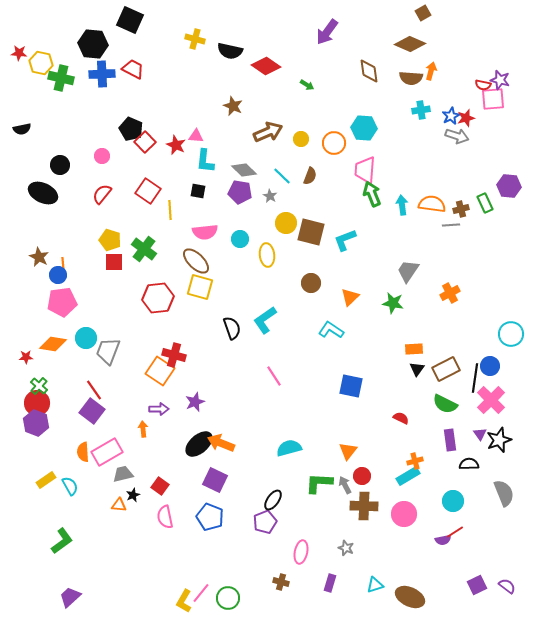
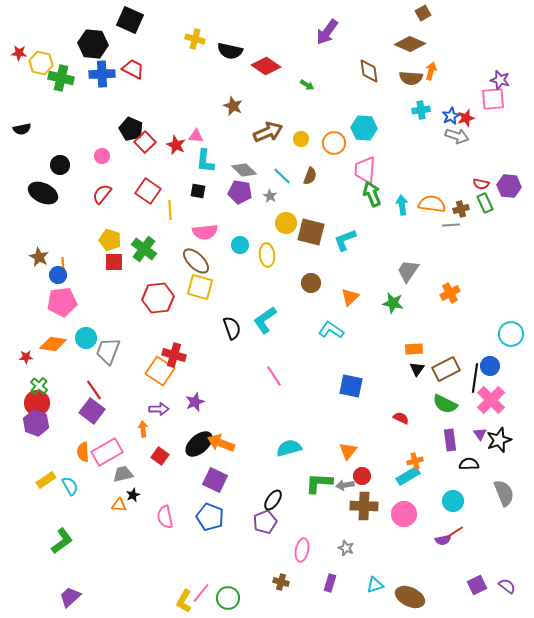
red semicircle at (483, 85): moved 2 px left, 99 px down
cyan circle at (240, 239): moved 6 px down
gray arrow at (345, 485): rotated 72 degrees counterclockwise
red square at (160, 486): moved 30 px up
pink ellipse at (301, 552): moved 1 px right, 2 px up
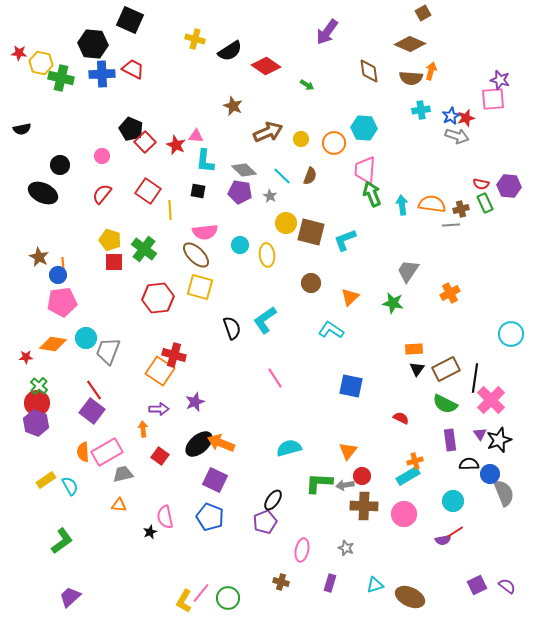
black semicircle at (230, 51): rotated 45 degrees counterclockwise
brown ellipse at (196, 261): moved 6 px up
blue circle at (490, 366): moved 108 px down
pink line at (274, 376): moved 1 px right, 2 px down
black star at (133, 495): moved 17 px right, 37 px down
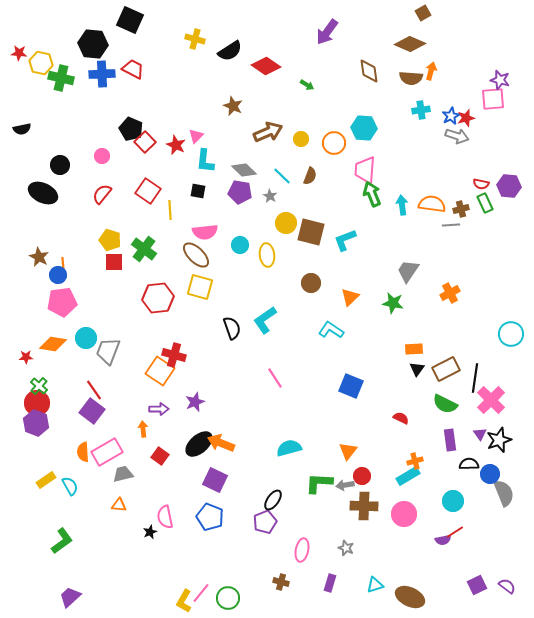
pink triangle at (196, 136): rotated 49 degrees counterclockwise
blue square at (351, 386): rotated 10 degrees clockwise
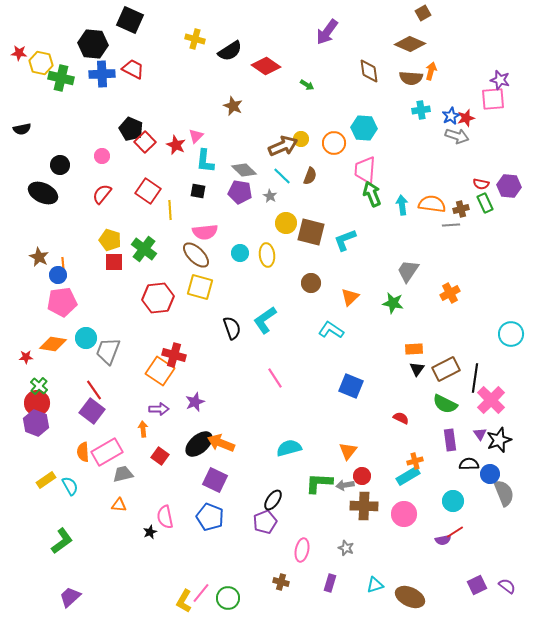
brown arrow at (268, 132): moved 15 px right, 14 px down
cyan circle at (240, 245): moved 8 px down
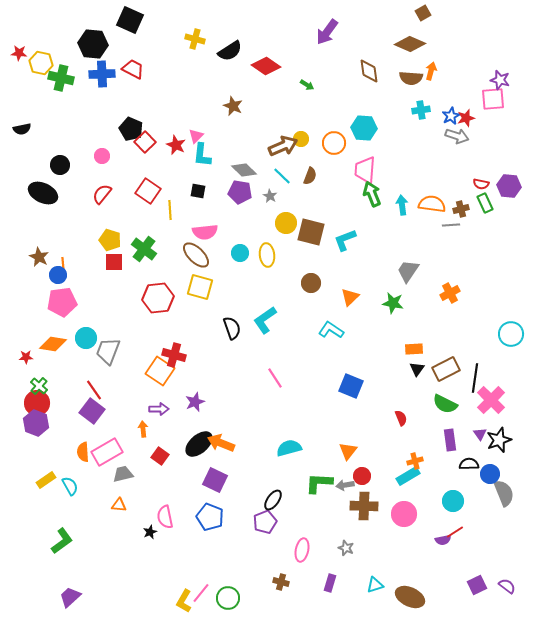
cyan L-shape at (205, 161): moved 3 px left, 6 px up
red semicircle at (401, 418): rotated 42 degrees clockwise
